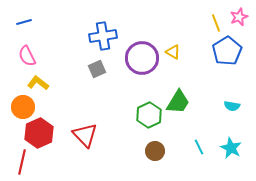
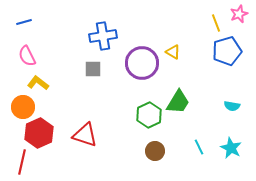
pink star: moved 3 px up
blue pentagon: rotated 16 degrees clockwise
purple circle: moved 5 px down
gray square: moved 4 px left; rotated 24 degrees clockwise
red triangle: rotated 28 degrees counterclockwise
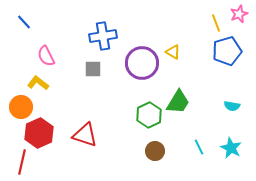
blue line: rotated 63 degrees clockwise
pink semicircle: moved 19 px right
orange circle: moved 2 px left
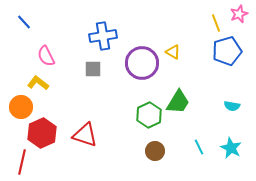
red hexagon: moved 3 px right
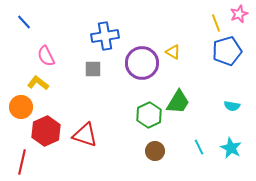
blue cross: moved 2 px right
red hexagon: moved 4 px right, 2 px up
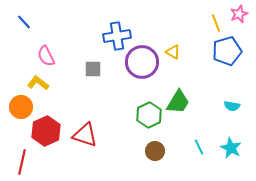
blue cross: moved 12 px right
purple circle: moved 1 px up
